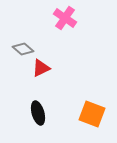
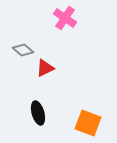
gray diamond: moved 1 px down
red triangle: moved 4 px right
orange square: moved 4 px left, 9 px down
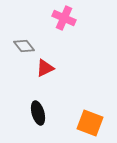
pink cross: moved 1 px left; rotated 10 degrees counterclockwise
gray diamond: moved 1 px right, 4 px up; rotated 10 degrees clockwise
orange square: moved 2 px right
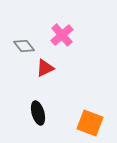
pink cross: moved 2 px left, 17 px down; rotated 25 degrees clockwise
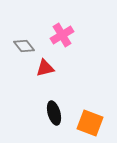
pink cross: rotated 10 degrees clockwise
red triangle: rotated 12 degrees clockwise
black ellipse: moved 16 px right
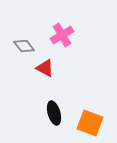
red triangle: rotated 42 degrees clockwise
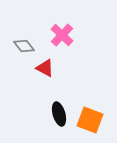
pink cross: rotated 15 degrees counterclockwise
black ellipse: moved 5 px right, 1 px down
orange square: moved 3 px up
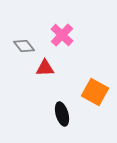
red triangle: rotated 30 degrees counterclockwise
black ellipse: moved 3 px right
orange square: moved 5 px right, 28 px up; rotated 8 degrees clockwise
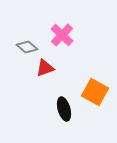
gray diamond: moved 3 px right, 1 px down; rotated 10 degrees counterclockwise
red triangle: rotated 18 degrees counterclockwise
black ellipse: moved 2 px right, 5 px up
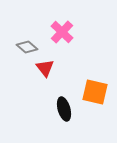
pink cross: moved 3 px up
red triangle: rotated 48 degrees counterclockwise
orange square: rotated 16 degrees counterclockwise
